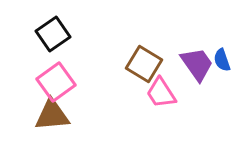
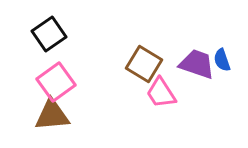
black square: moved 4 px left
purple trapezoid: rotated 36 degrees counterclockwise
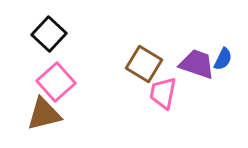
black square: rotated 12 degrees counterclockwise
blue semicircle: moved 1 px right, 1 px up; rotated 135 degrees counterclockwise
pink square: rotated 6 degrees counterclockwise
pink trapezoid: moved 2 px right; rotated 44 degrees clockwise
brown triangle: moved 8 px left, 1 px up; rotated 9 degrees counterclockwise
